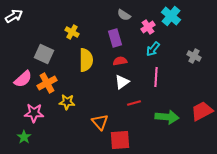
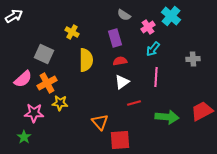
gray cross: moved 1 px left, 3 px down; rotated 32 degrees counterclockwise
yellow star: moved 7 px left, 1 px down
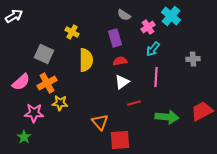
pink semicircle: moved 2 px left, 3 px down
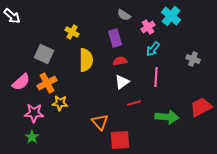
white arrow: moved 2 px left; rotated 72 degrees clockwise
gray cross: rotated 24 degrees clockwise
red trapezoid: moved 1 px left, 4 px up
green star: moved 8 px right
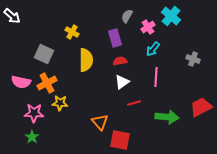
gray semicircle: moved 3 px right, 1 px down; rotated 88 degrees clockwise
pink semicircle: rotated 54 degrees clockwise
red square: rotated 15 degrees clockwise
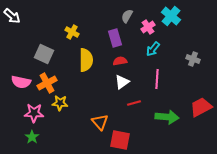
pink line: moved 1 px right, 2 px down
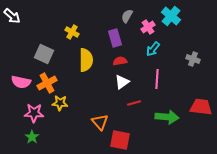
red trapezoid: rotated 35 degrees clockwise
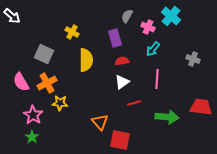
pink cross: rotated 32 degrees counterclockwise
red semicircle: moved 2 px right
pink semicircle: rotated 48 degrees clockwise
pink star: moved 1 px left, 2 px down; rotated 30 degrees clockwise
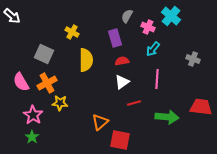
orange triangle: rotated 30 degrees clockwise
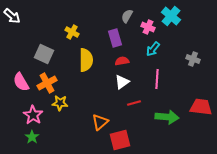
red square: rotated 25 degrees counterclockwise
